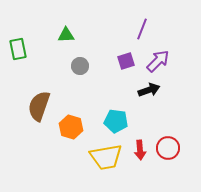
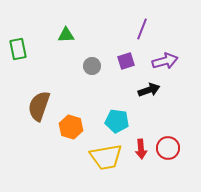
purple arrow: moved 7 px right; rotated 30 degrees clockwise
gray circle: moved 12 px right
cyan pentagon: moved 1 px right
red arrow: moved 1 px right, 1 px up
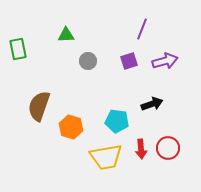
purple square: moved 3 px right
gray circle: moved 4 px left, 5 px up
black arrow: moved 3 px right, 14 px down
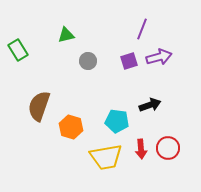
green triangle: rotated 12 degrees counterclockwise
green rectangle: moved 1 px down; rotated 20 degrees counterclockwise
purple arrow: moved 6 px left, 4 px up
black arrow: moved 2 px left, 1 px down
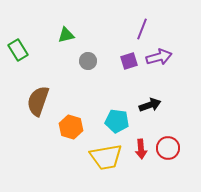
brown semicircle: moved 1 px left, 5 px up
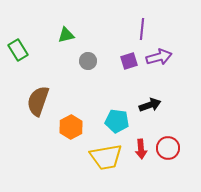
purple line: rotated 15 degrees counterclockwise
orange hexagon: rotated 15 degrees clockwise
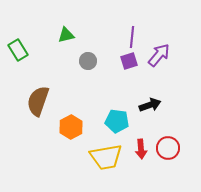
purple line: moved 10 px left, 8 px down
purple arrow: moved 2 px up; rotated 35 degrees counterclockwise
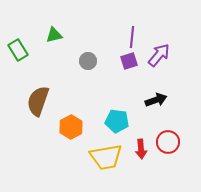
green triangle: moved 12 px left
black arrow: moved 6 px right, 5 px up
red circle: moved 6 px up
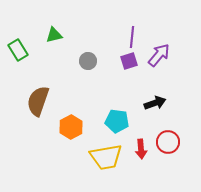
black arrow: moved 1 px left, 3 px down
